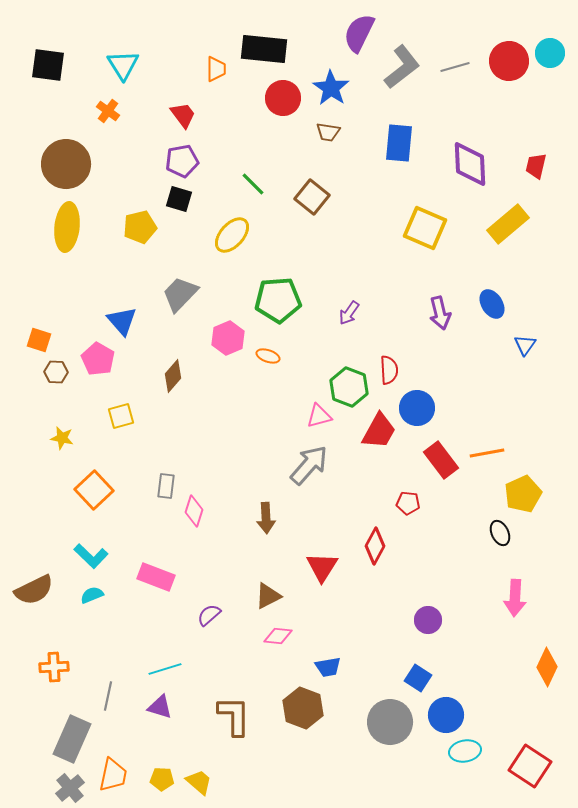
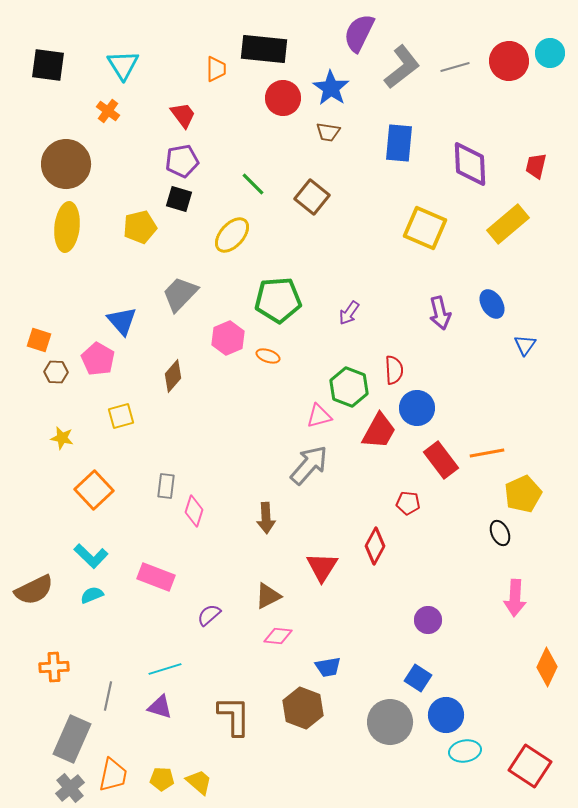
red semicircle at (389, 370): moved 5 px right
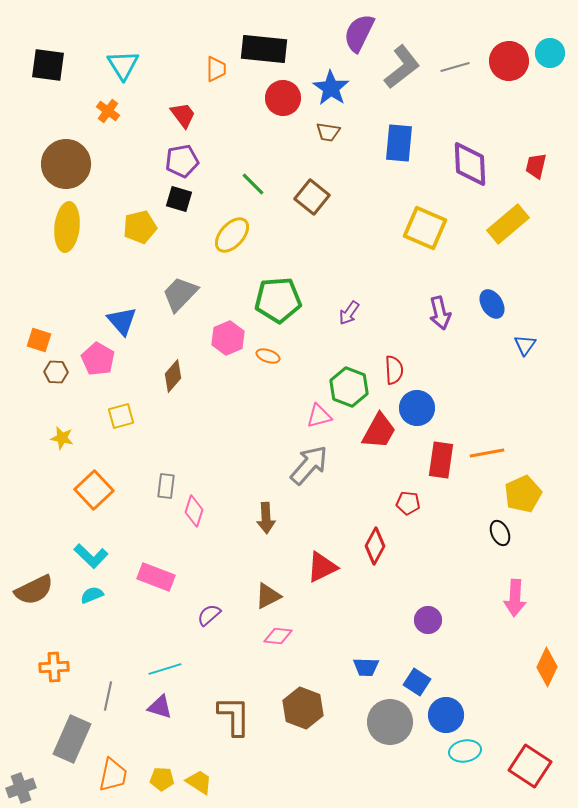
red rectangle at (441, 460): rotated 45 degrees clockwise
red triangle at (322, 567): rotated 32 degrees clockwise
blue trapezoid at (328, 667): moved 38 px right; rotated 12 degrees clockwise
blue square at (418, 678): moved 1 px left, 4 px down
yellow trapezoid at (199, 782): rotated 8 degrees counterclockwise
gray cross at (70, 788): moved 49 px left; rotated 20 degrees clockwise
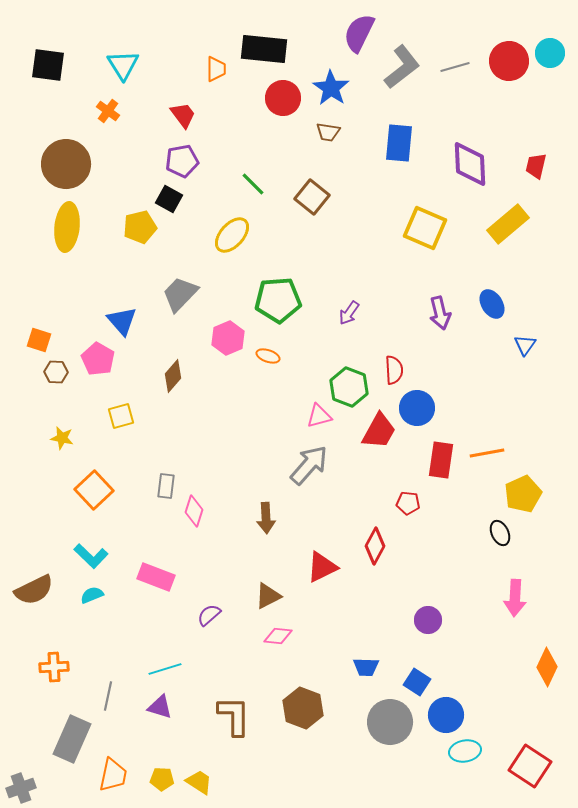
black square at (179, 199): moved 10 px left; rotated 12 degrees clockwise
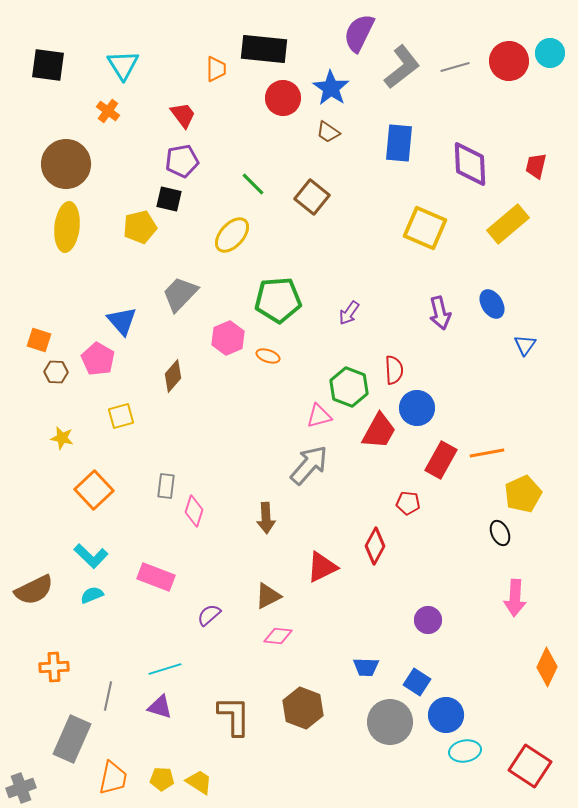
brown trapezoid at (328, 132): rotated 25 degrees clockwise
black square at (169, 199): rotated 16 degrees counterclockwise
red rectangle at (441, 460): rotated 21 degrees clockwise
orange trapezoid at (113, 775): moved 3 px down
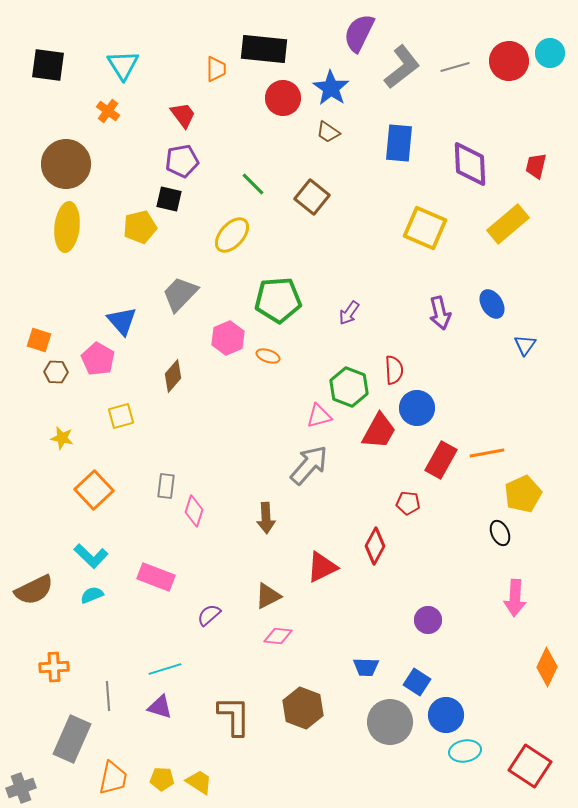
gray line at (108, 696): rotated 16 degrees counterclockwise
